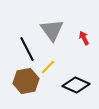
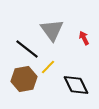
black line: rotated 25 degrees counterclockwise
brown hexagon: moved 2 px left, 2 px up
black diamond: rotated 40 degrees clockwise
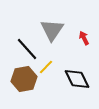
gray triangle: rotated 10 degrees clockwise
black line: rotated 10 degrees clockwise
yellow line: moved 2 px left
black diamond: moved 1 px right, 6 px up
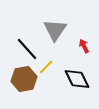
gray triangle: moved 3 px right
red arrow: moved 8 px down
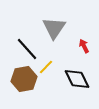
gray triangle: moved 1 px left, 2 px up
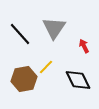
black line: moved 7 px left, 15 px up
black diamond: moved 1 px right, 1 px down
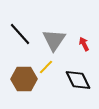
gray triangle: moved 12 px down
red arrow: moved 2 px up
brown hexagon: rotated 10 degrees clockwise
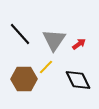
red arrow: moved 5 px left; rotated 80 degrees clockwise
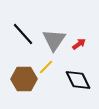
black line: moved 3 px right
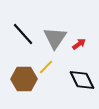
gray triangle: moved 1 px right, 2 px up
black diamond: moved 4 px right
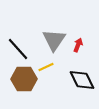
black line: moved 5 px left, 15 px down
gray triangle: moved 1 px left, 2 px down
red arrow: moved 1 px left, 1 px down; rotated 32 degrees counterclockwise
yellow line: rotated 21 degrees clockwise
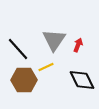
brown hexagon: moved 1 px down
